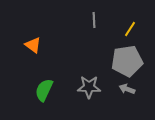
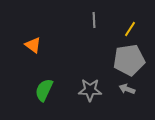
gray pentagon: moved 2 px right, 1 px up
gray star: moved 1 px right, 3 px down
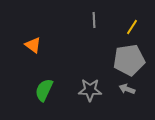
yellow line: moved 2 px right, 2 px up
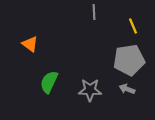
gray line: moved 8 px up
yellow line: moved 1 px right, 1 px up; rotated 56 degrees counterclockwise
orange triangle: moved 3 px left, 1 px up
green semicircle: moved 5 px right, 8 px up
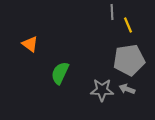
gray line: moved 18 px right
yellow line: moved 5 px left, 1 px up
green semicircle: moved 11 px right, 9 px up
gray star: moved 12 px right
